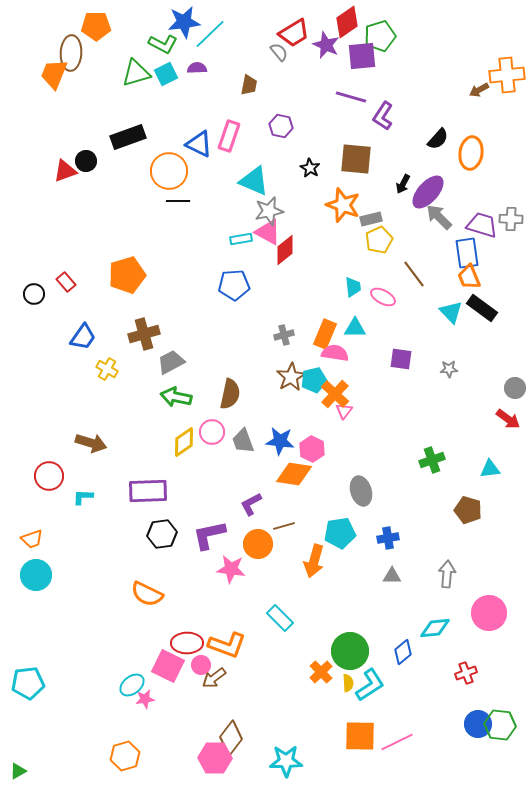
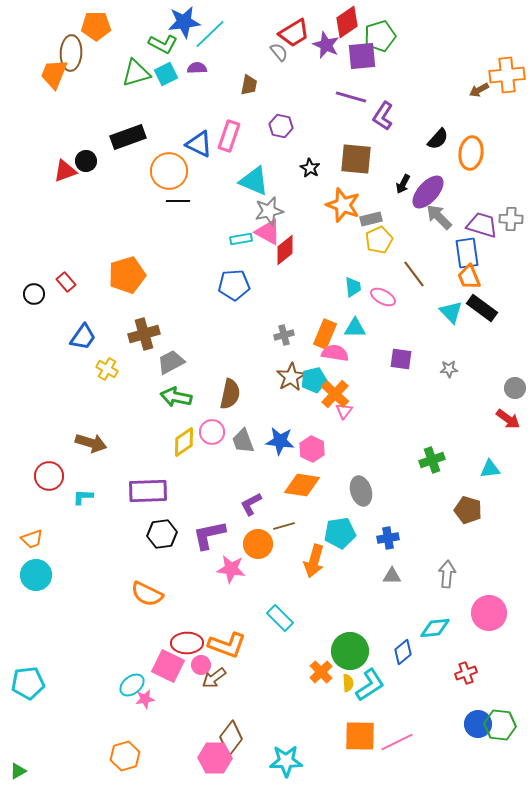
orange diamond at (294, 474): moved 8 px right, 11 px down
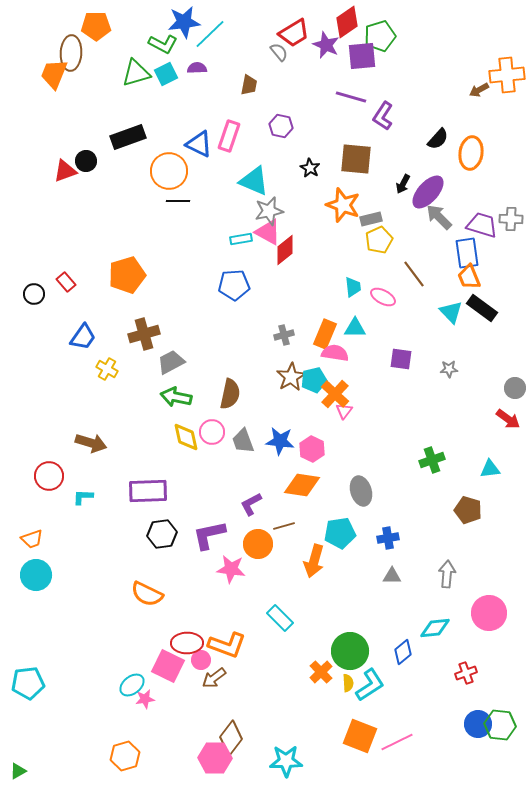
yellow diamond at (184, 442): moved 2 px right, 5 px up; rotated 68 degrees counterclockwise
pink circle at (201, 665): moved 5 px up
orange square at (360, 736): rotated 20 degrees clockwise
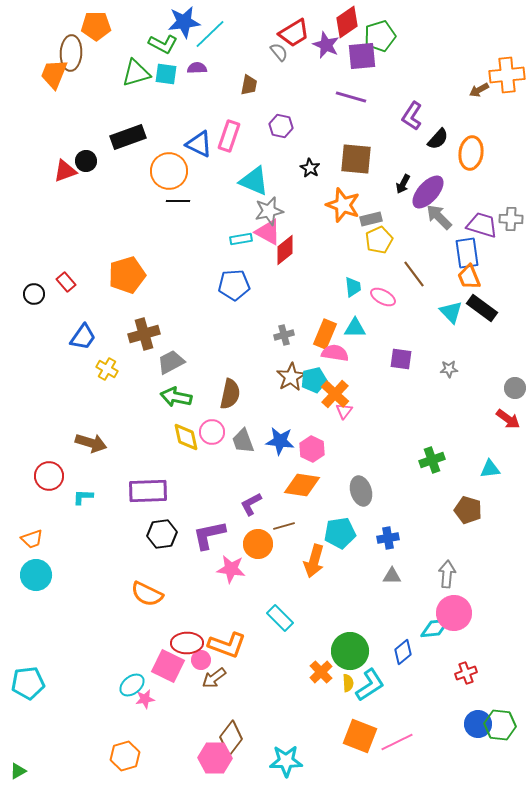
cyan square at (166, 74): rotated 35 degrees clockwise
purple L-shape at (383, 116): moved 29 px right
pink circle at (489, 613): moved 35 px left
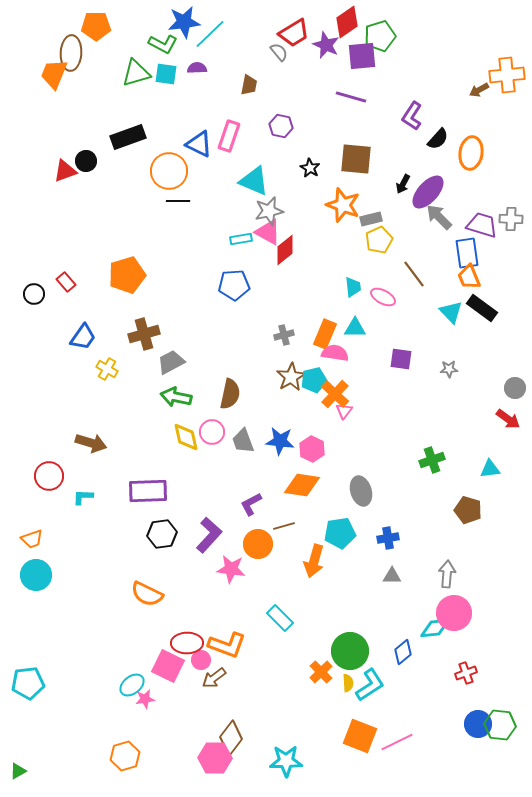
purple L-shape at (209, 535): rotated 144 degrees clockwise
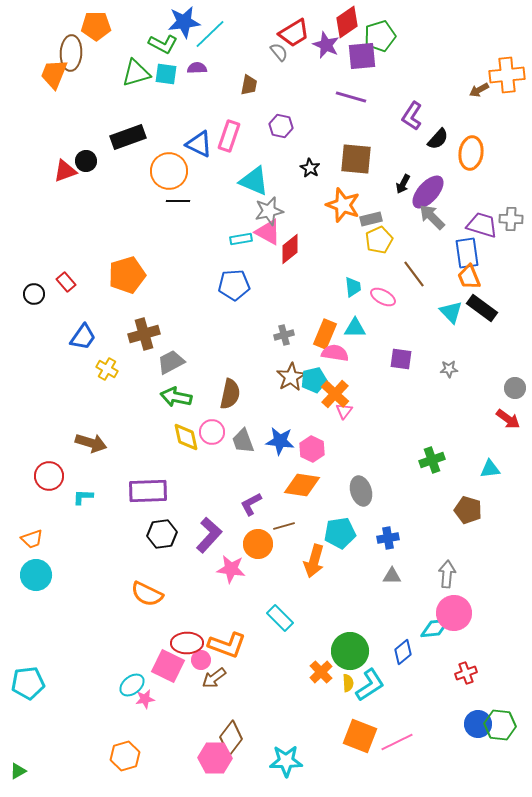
gray arrow at (439, 217): moved 7 px left
red diamond at (285, 250): moved 5 px right, 1 px up
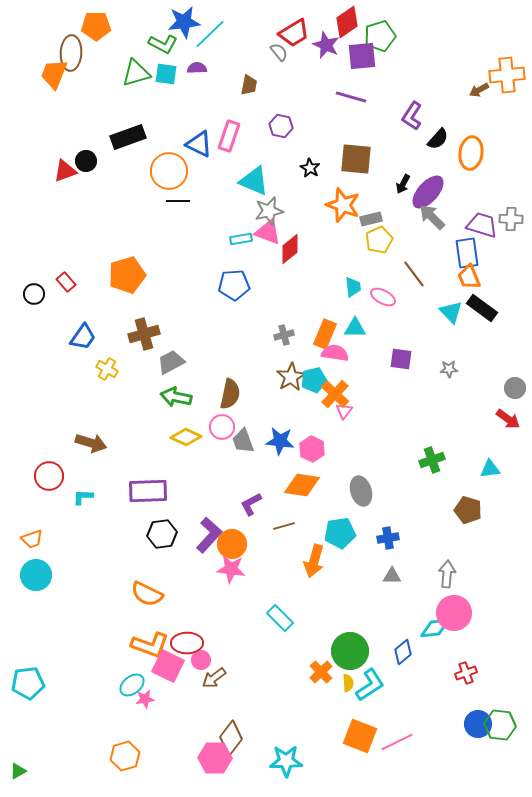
pink triangle at (268, 232): rotated 8 degrees counterclockwise
pink circle at (212, 432): moved 10 px right, 5 px up
yellow diamond at (186, 437): rotated 52 degrees counterclockwise
orange circle at (258, 544): moved 26 px left
orange L-shape at (227, 645): moved 77 px left
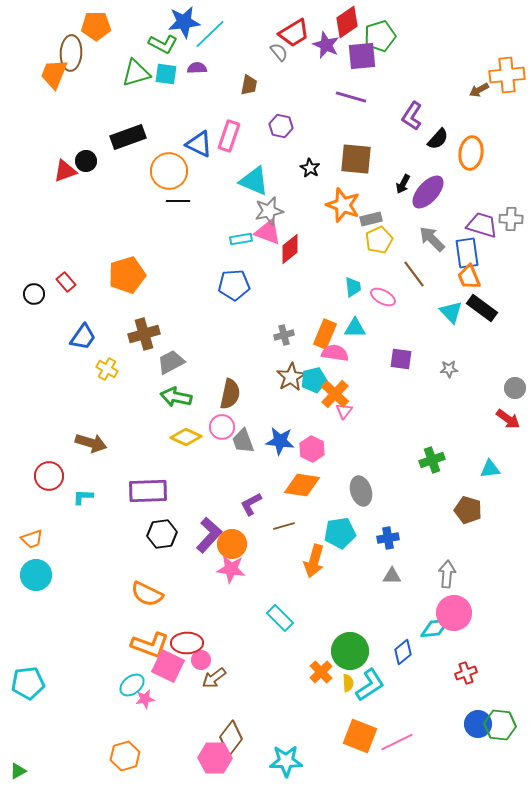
gray arrow at (432, 217): moved 22 px down
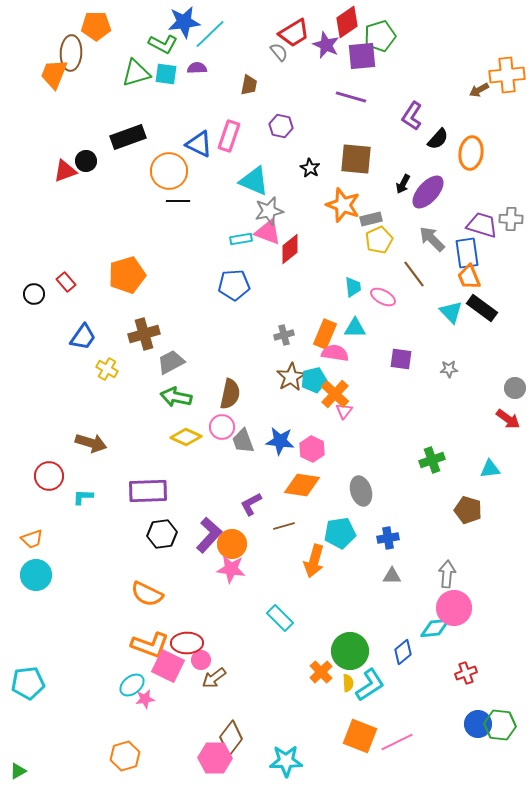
pink circle at (454, 613): moved 5 px up
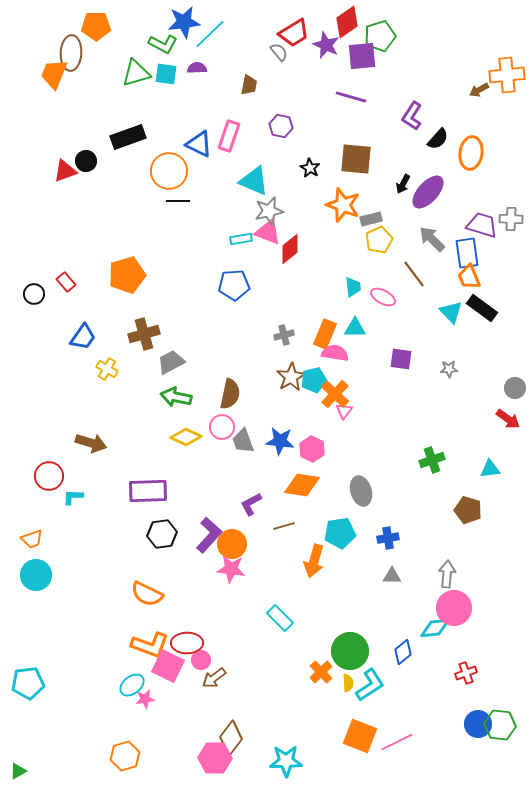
cyan L-shape at (83, 497): moved 10 px left
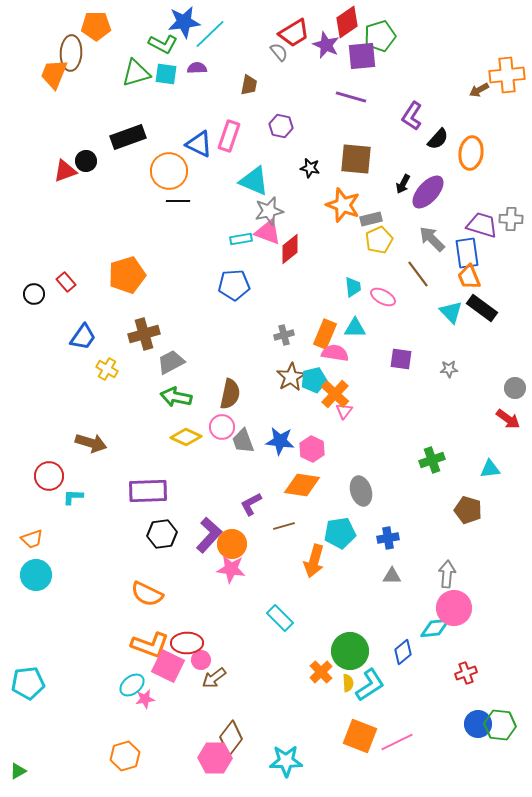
black star at (310, 168): rotated 18 degrees counterclockwise
brown line at (414, 274): moved 4 px right
